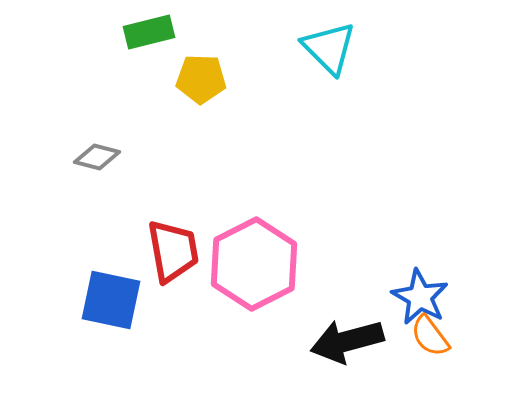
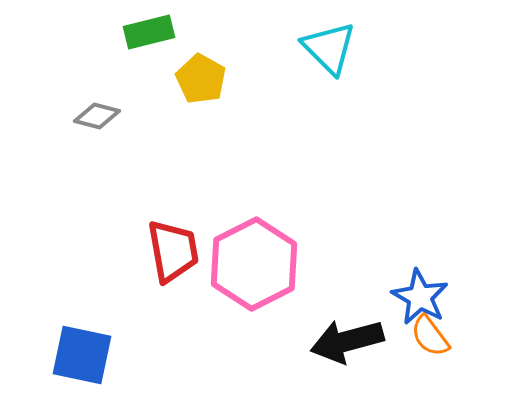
yellow pentagon: rotated 27 degrees clockwise
gray diamond: moved 41 px up
blue square: moved 29 px left, 55 px down
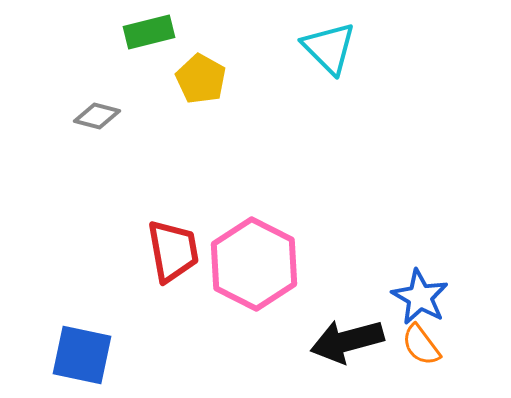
pink hexagon: rotated 6 degrees counterclockwise
orange semicircle: moved 9 px left, 9 px down
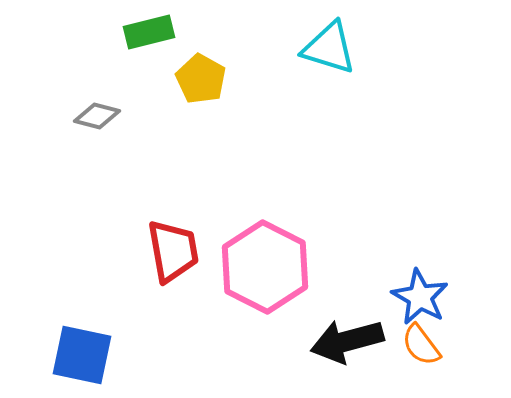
cyan triangle: rotated 28 degrees counterclockwise
pink hexagon: moved 11 px right, 3 px down
